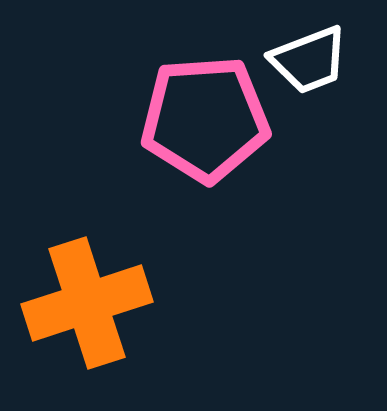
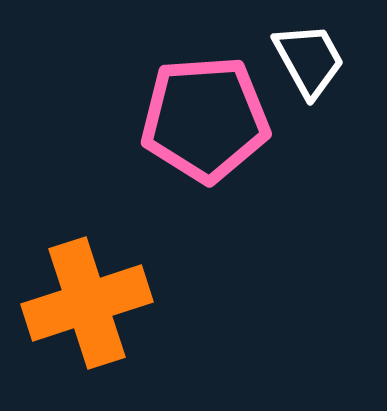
white trapezoid: rotated 98 degrees counterclockwise
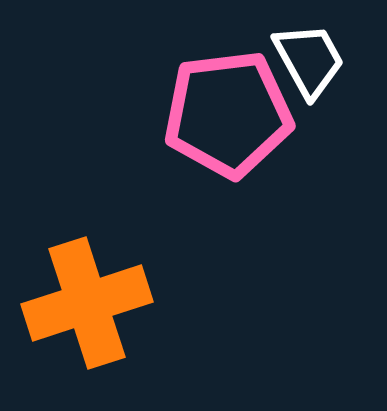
pink pentagon: moved 23 px right, 5 px up; rotated 3 degrees counterclockwise
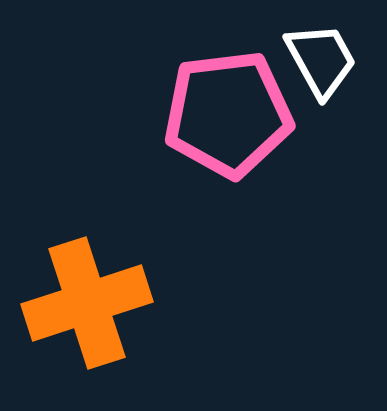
white trapezoid: moved 12 px right
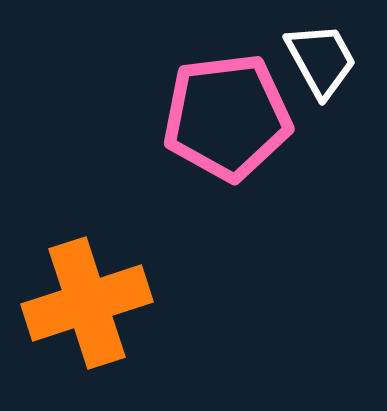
pink pentagon: moved 1 px left, 3 px down
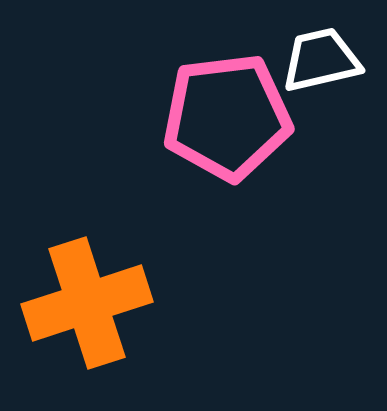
white trapezoid: rotated 74 degrees counterclockwise
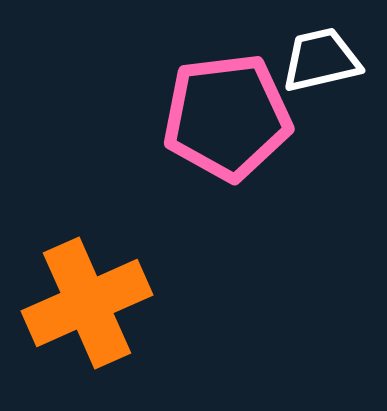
orange cross: rotated 6 degrees counterclockwise
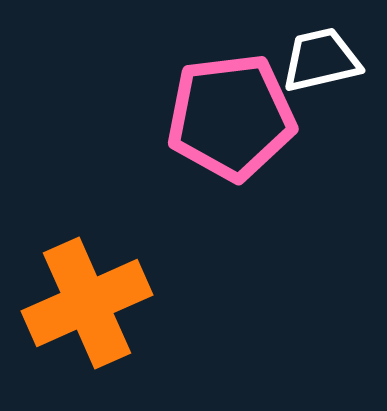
pink pentagon: moved 4 px right
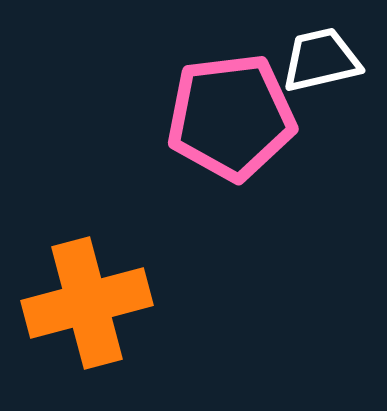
orange cross: rotated 9 degrees clockwise
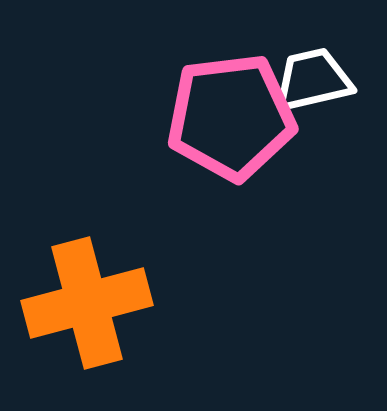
white trapezoid: moved 8 px left, 20 px down
